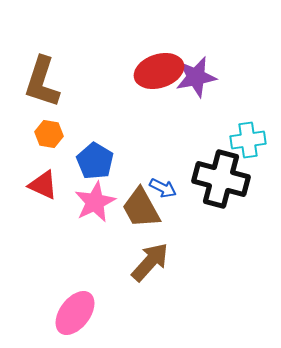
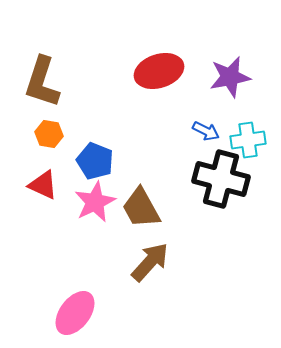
purple star: moved 34 px right
blue pentagon: rotated 9 degrees counterclockwise
blue arrow: moved 43 px right, 57 px up
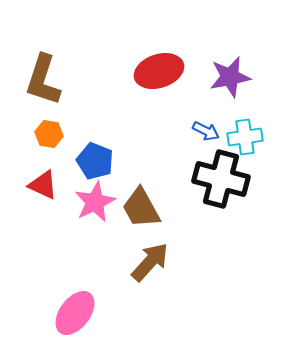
brown L-shape: moved 1 px right, 2 px up
cyan cross: moved 3 px left, 3 px up
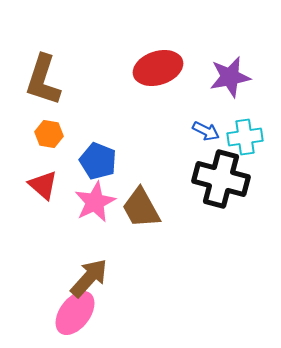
red ellipse: moved 1 px left, 3 px up
blue pentagon: moved 3 px right
red triangle: rotated 16 degrees clockwise
brown arrow: moved 61 px left, 16 px down
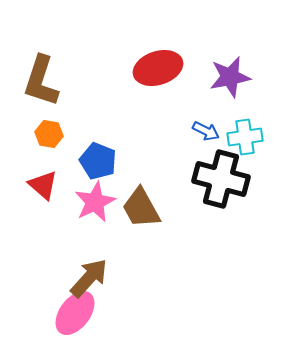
brown L-shape: moved 2 px left, 1 px down
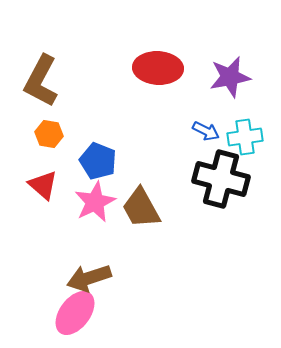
red ellipse: rotated 21 degrees clockwise
brown L-shape: rotated 10 degrees clockwise
brown arrow: rotated 150 degrees counterclockwise
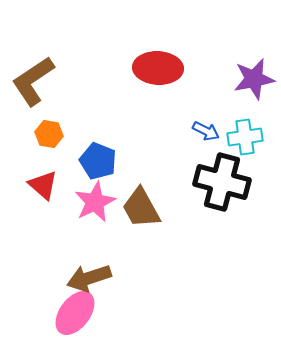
purple star: moved 24 px right, 2 px down
brown L-shape: moved 8 px left; rotated 28 degrees clockwise
black cross: moved 1 px right, 3 px down
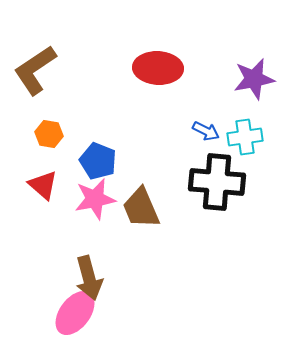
brown L-shape: moved 2 px right, 11 px up
black cross: moved 5 px left; rotated 10 degrees counterclockwise
pink star: moved 3 px up; rotated 15 degrees clockwise
brown trapezoid: rotated 6 degrees clockwise
brown arrow: rotated 87 degrees counterclockwise
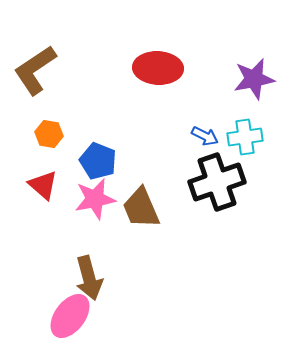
blue arrow: moved 1 px left, 5 px down
black cross: rotated 24 degrees counterclockwise
pink ellipse: moved 5 px left, 3 px down
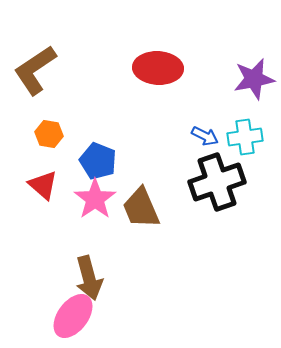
pink star: rotated 24 degrees counterclockwise
pink ellipse: moved 3 px right
